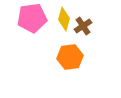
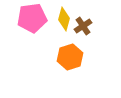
orange hexagon: rotated 10 degrees counterclockwise
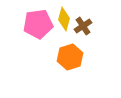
pink pentagon: moved 6 px right, 6 px down
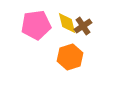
yellow diamond: moved 3 px right, 4 px down; rotated 30 degrees counterclockwise
pink pentagon: moved 2 px left, 1 px down
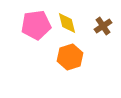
brown cross: moved 20 px right
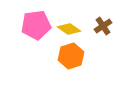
yellow diamond: moved 2 px right, 6 px down; rotated 40 degrees counterclockwise
orange hexagon: moved 1 px right, 1 px up
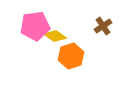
pink pentagon: moved 1 px left, 1 px down
yellow diamond: moved 14 px left, 7 px down
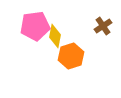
yellow diamond: rotated 65 degrees clockwise
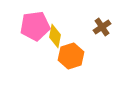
brown cross: moved 1 px left, 1 px down
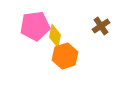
brown cross: moved 1 px left, 1 px up
orange hexagon: moved 6 px left
